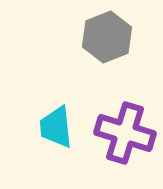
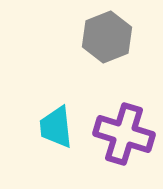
purple cross: moved 1 px left, 1 px down
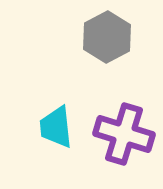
gray hexagon: rotated 6 degrees counterclockwise
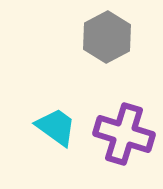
cyan trapezoid: rotated 132 degrees clockwise
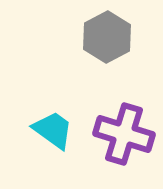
cyan trapezoid: moved 3 px left, 3 px down
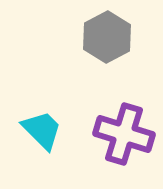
cyan trapezoid: moved 11 px left; rotated 9 degrees clockwise
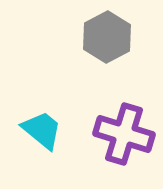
cyan trapezoid: rotated 6 degrees counterclockwise
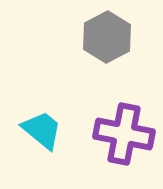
purple cross: rotated 6 degrees counterclockwise
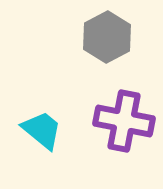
purple cross: moved 13 px up
